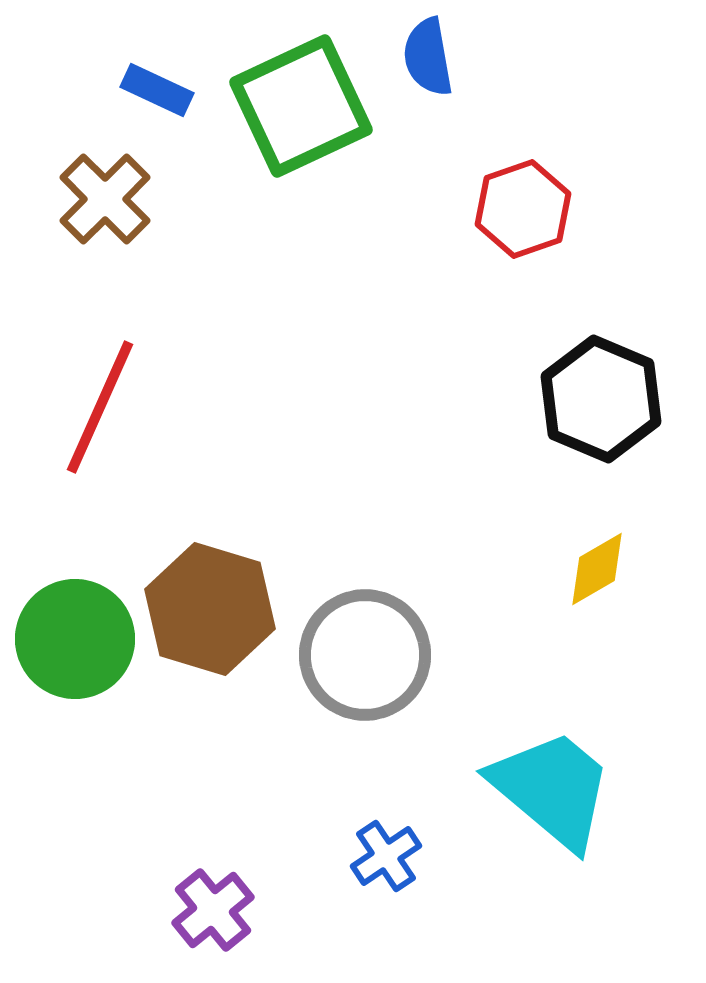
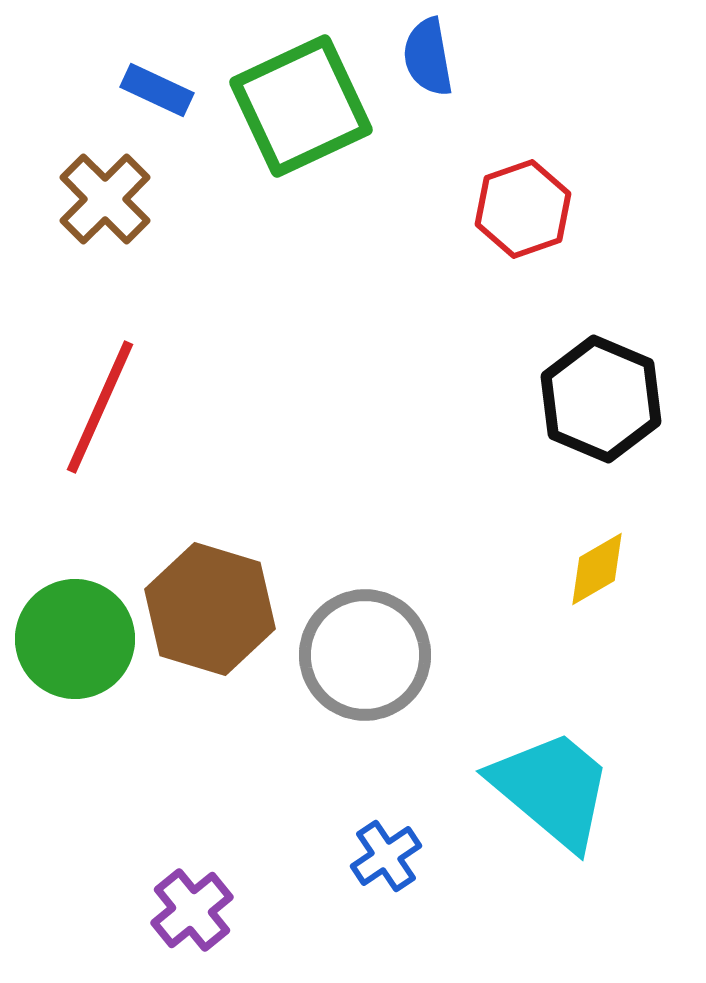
purple cross: moved 21 px left
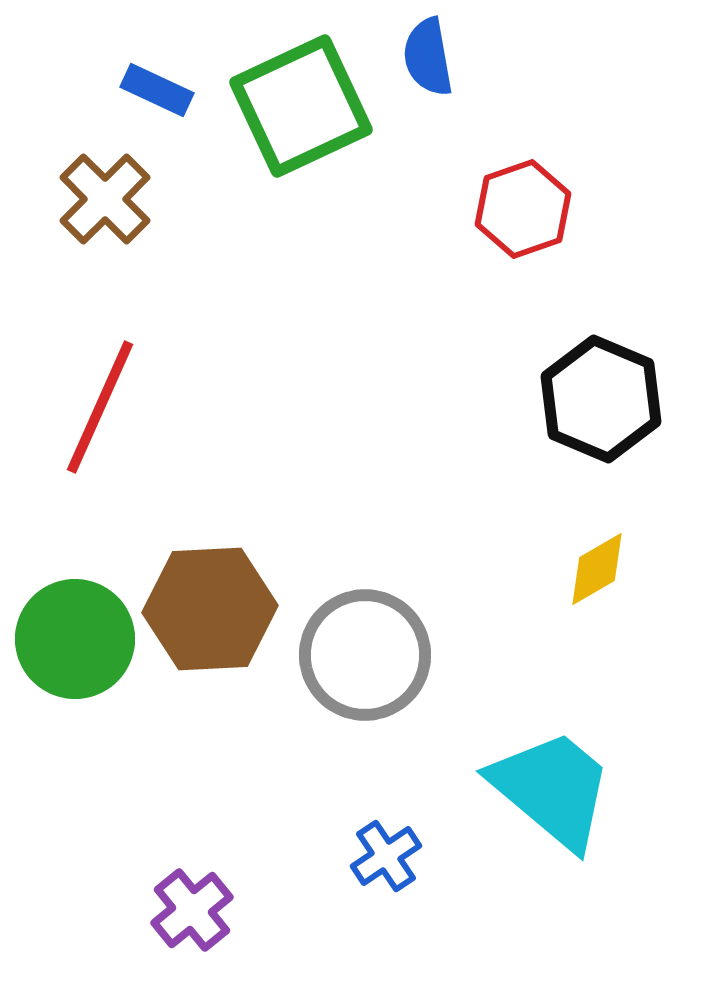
brown hexagon: rotated 20 degrees counterclockwise
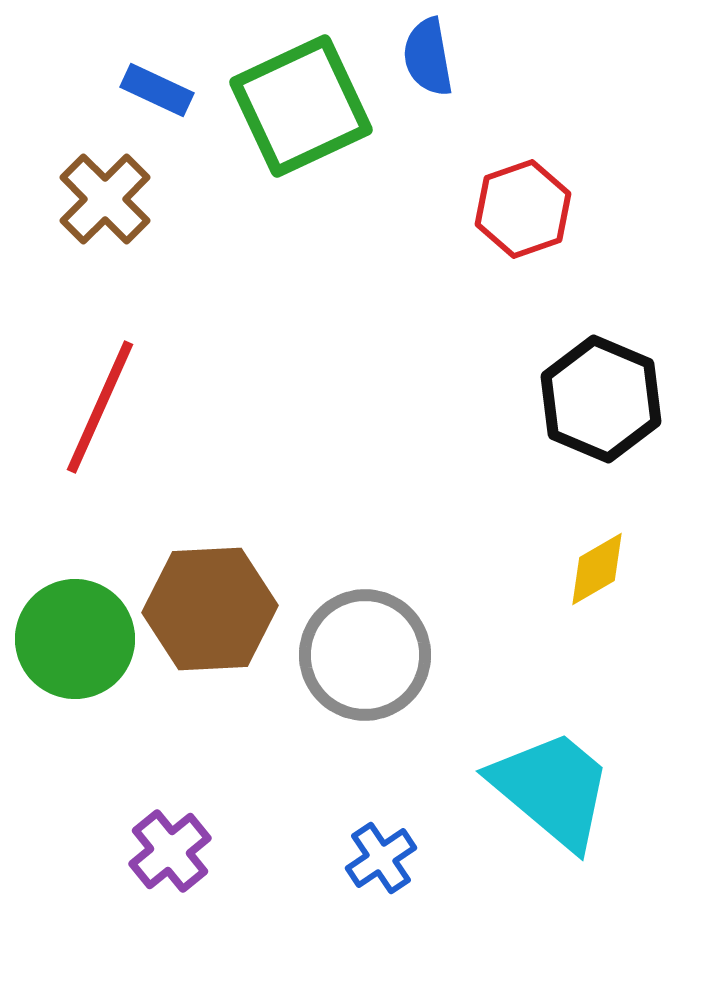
blue cross: moved 5 px left, 2 px down
purple cross: moved 22 px left, 59 px up
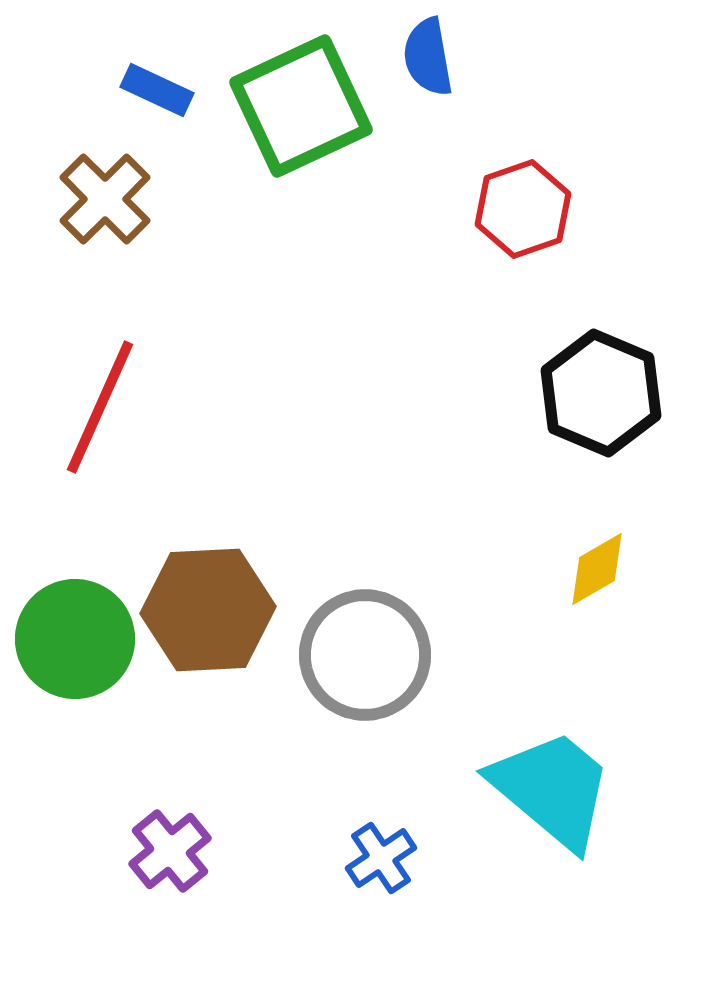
black hexagon: moved 6 px up
brown hexagon: moved 2 px left, 1 px down
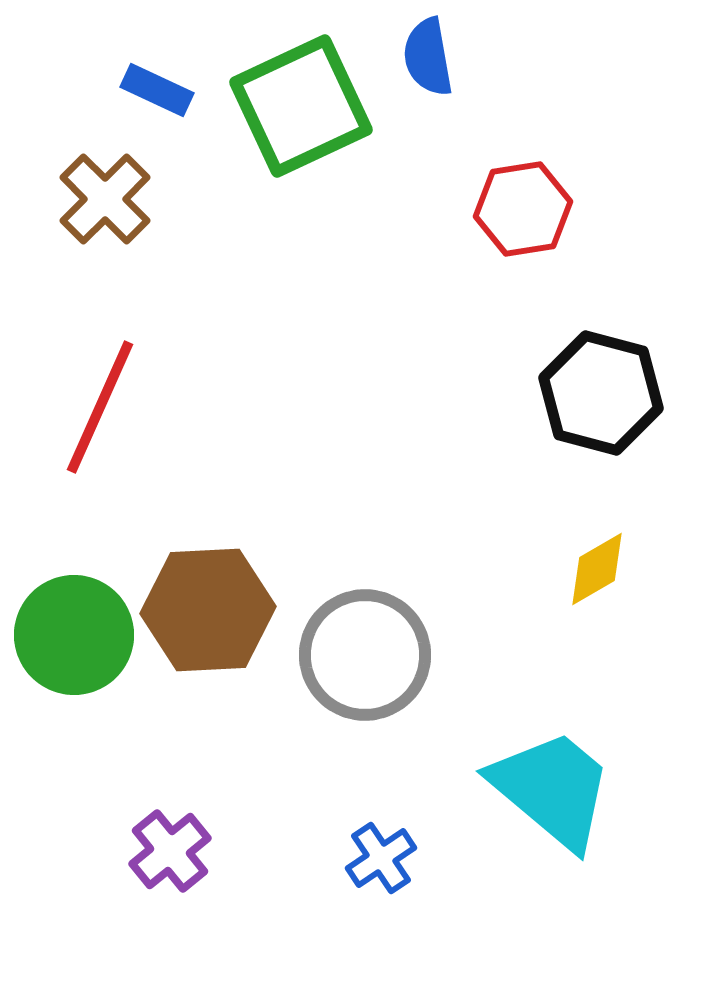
red hexagon: rotated 10 degrees clockwise
black hexagon: rotated 8 degrees counterclockwise
green circle: moved 1 px left, 4 px up
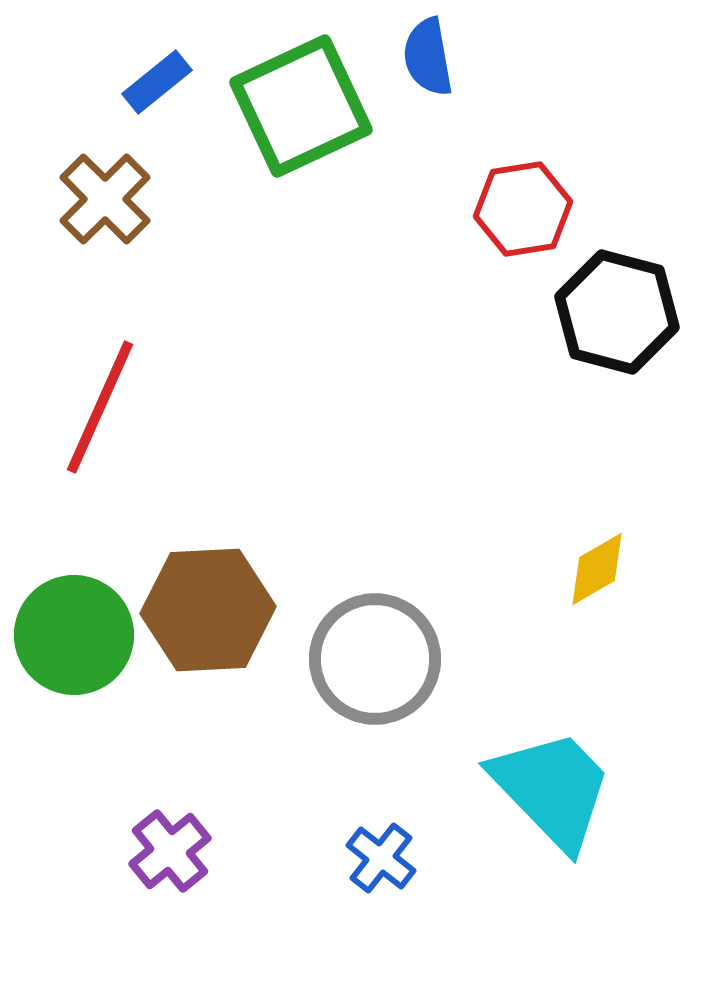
blue rectangle: moved 8 px up; rotated 64 degrees counterclockwise
black hexagon: moved 16 px right, 81 px up
gray circle: moved 10 px right, 4 px down
cyan trapezoid: rotated 6 degrees clockwise
blue cross: rotated 18 degrees counterclockwise
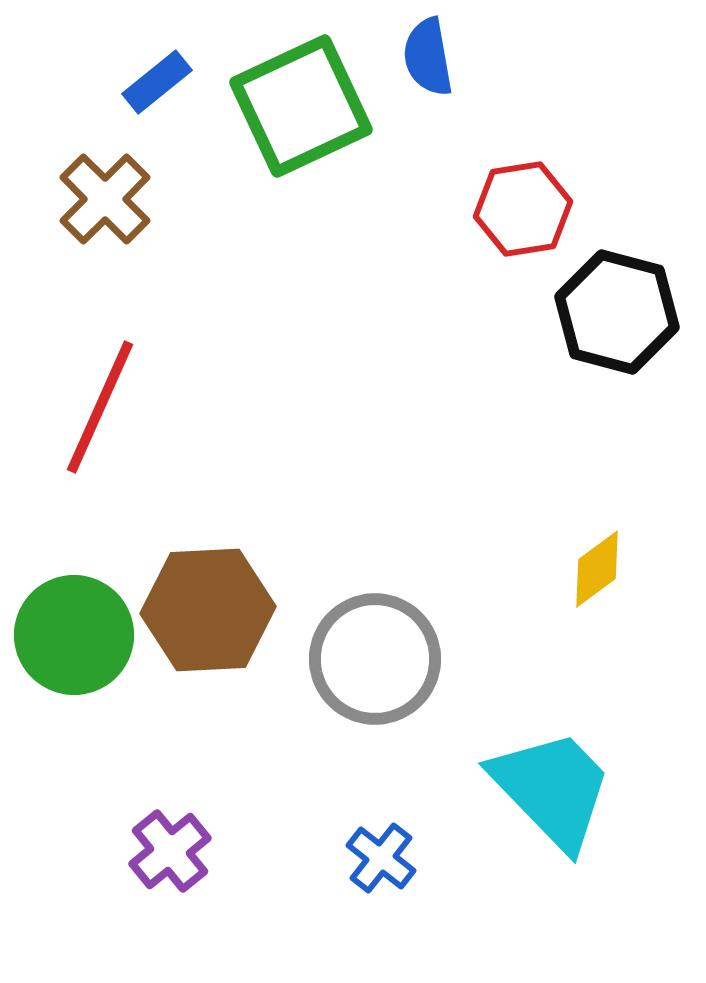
yellow diamond: rotated 6 degrees counterclockwise
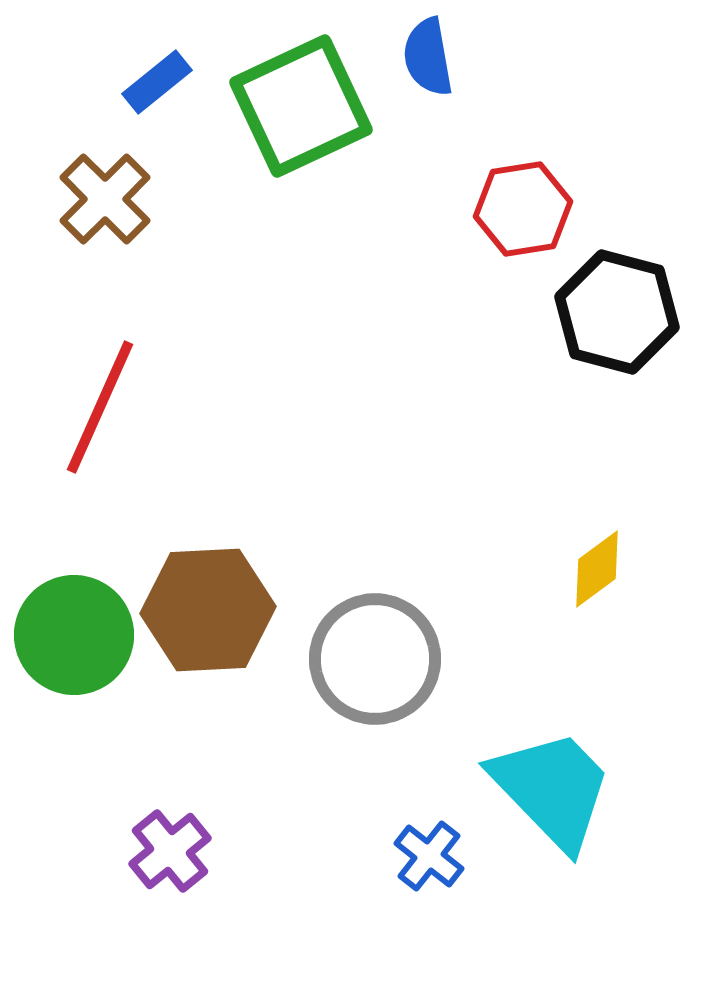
blue cross: moved 48 px right, 2 px up
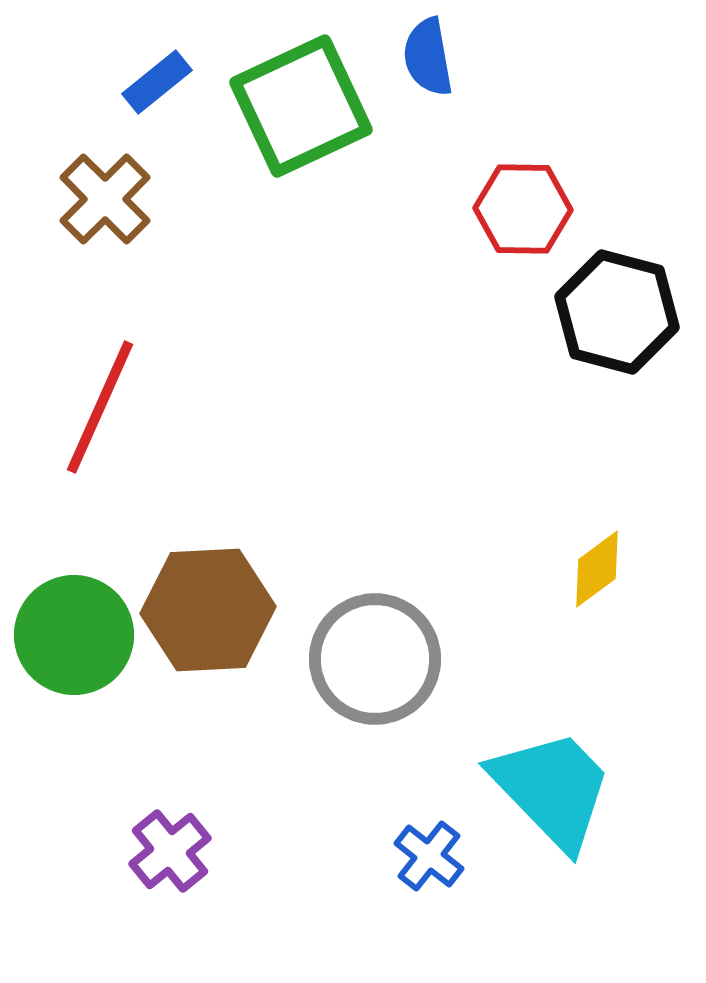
red hexagon: rotated 10 degrees clockwise
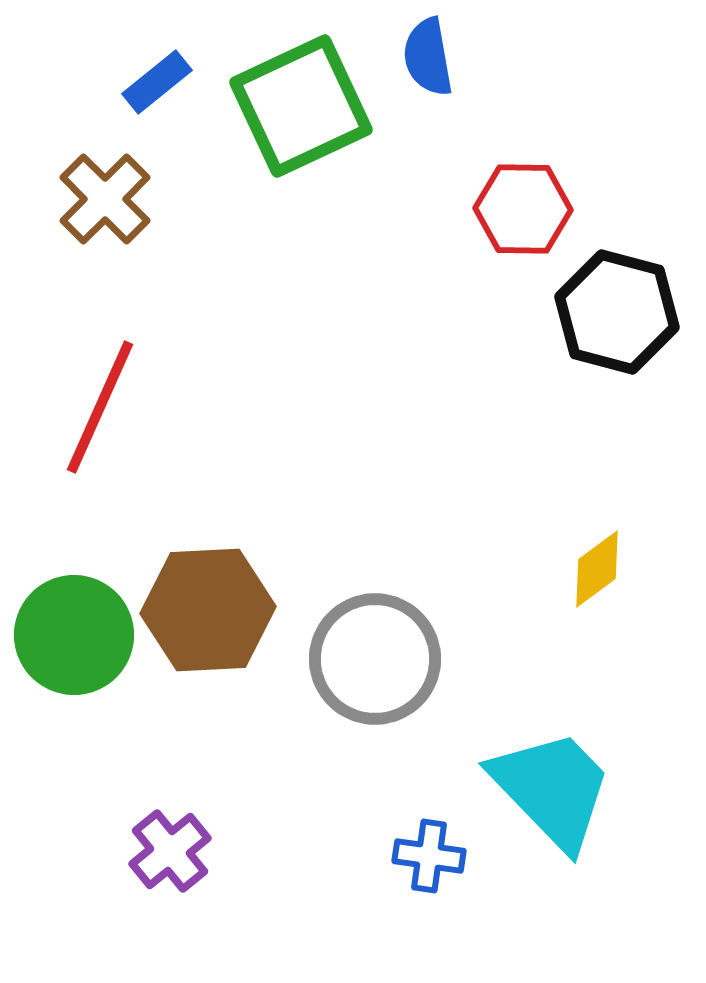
blue cross: rotated 30 degrees counterclockwise
